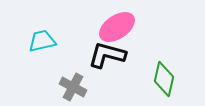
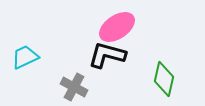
cyan trapezoid: moved 17 px left, 16 px down; rotated 12 degrees counterclockwise
gray cross: moved 1 px right
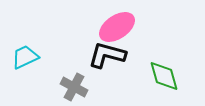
green diamond: moved 3 px up; rotated 28 degrees counterclockwise
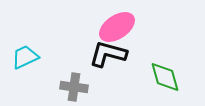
black L-shape: moved 1 px right, 1 px up
green diamond: moved 1 px right, 1 px down
gray cross: rotated 20 degrees counterclockwise
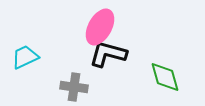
pink ellipse: moved 17 px left; rotated 27 degrees counterclockwise
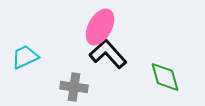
black L-shape: rotated 33 degrees clockwise
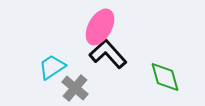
cyan trapezoid: moved 27 px right, 10 px down; rotated 8 degrees counterclockwise
gray cross: moved 1 px right, 1 px down; rotated 32 degrees clockwise
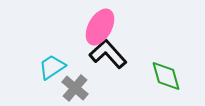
green diamond: moved 1 px right, 1 px up
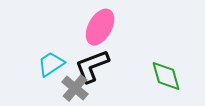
black L-shape: moved 16 px left, 12 px down; rotated 69 degrees counterclockwise
cyan trapezoid: moved 1 px left, 3 px up
